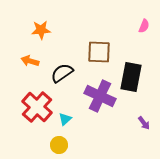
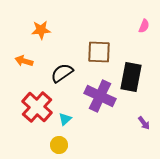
orange arrow: moved 6 px left
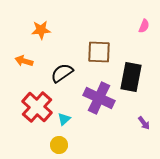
purple cross: moved 1 px left, 2 px down
cyan triangle: moved 1 px left
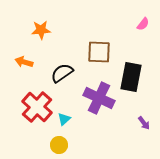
pink semicircle: moved 1 px left, 2 px up; rotated 16 degrees clockwise
orange arrow: moved 1 px down
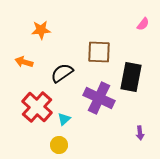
purple arrow: moved 4 px left, 10 px down; rotated 32 degrees clockwise
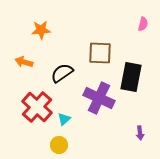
pink semicircle: rotated 24 degrees counterclockwise
brown square: moved 1 px right, 1 px down
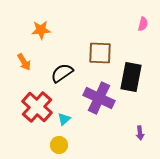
orange arrow: rotated 138 degrees counterclockwise
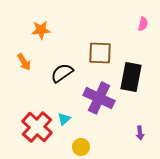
red cross: moved 20 px down
yellow circle: moved 22 px right, 2 px down
